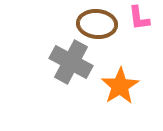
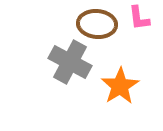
gray cross: moved 1 px left
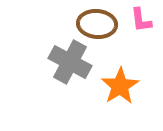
pink L-shape: moved 2 px right, 2 px down
